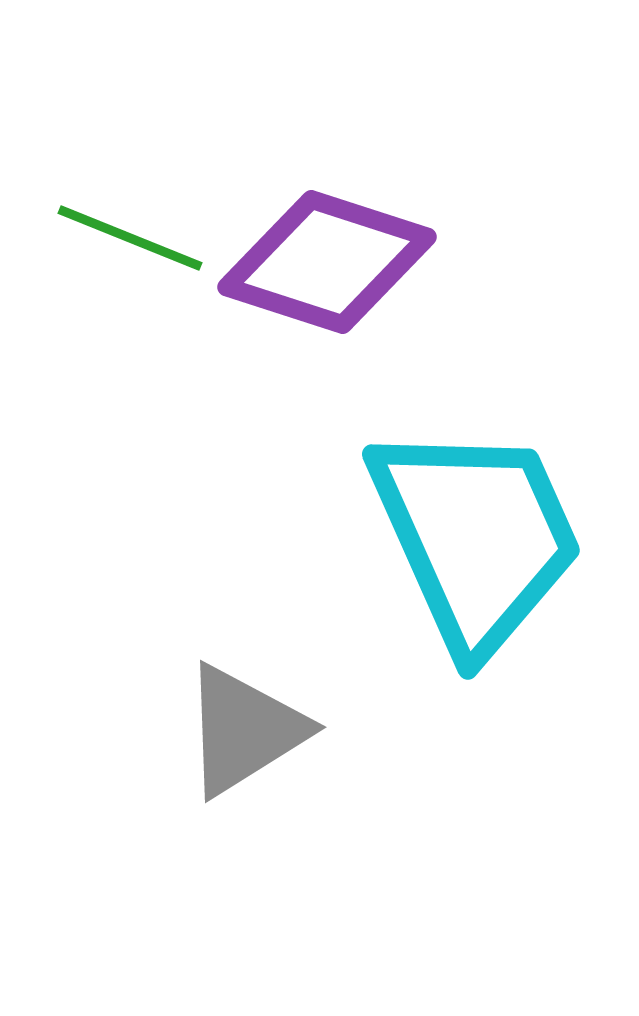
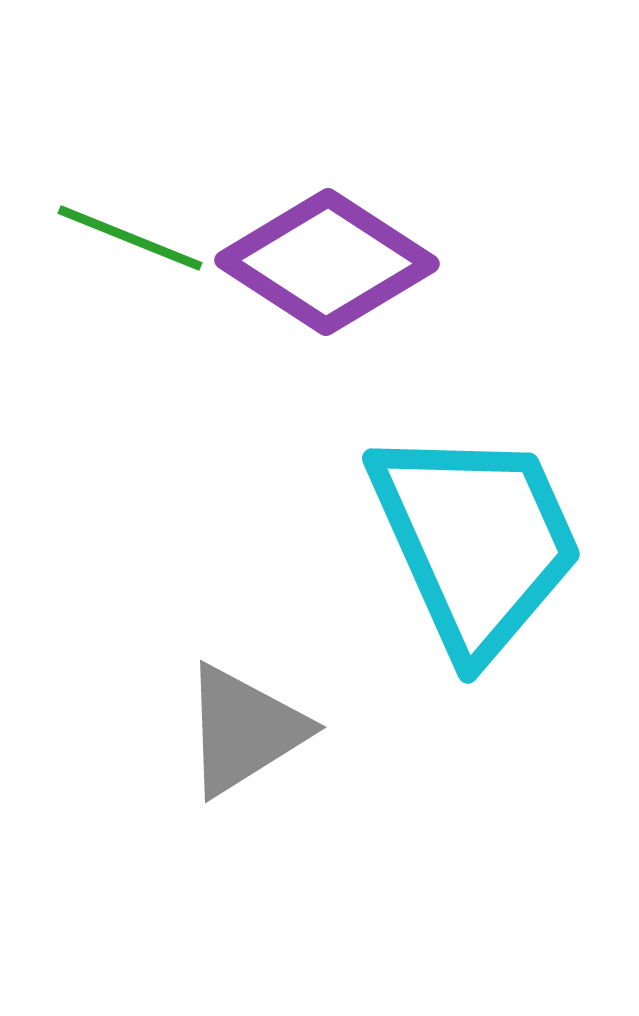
purple diamond: rotated 15 degrees clockwise
cyan trapezoid: moved 4 px down
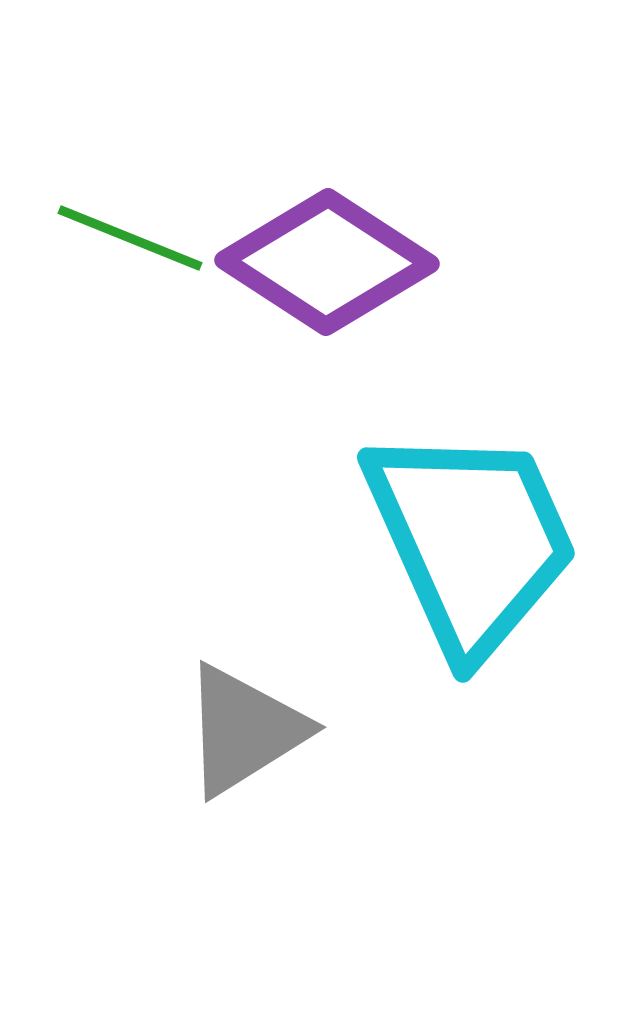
cyan trapezoid: moved 5 px left, 1 px up
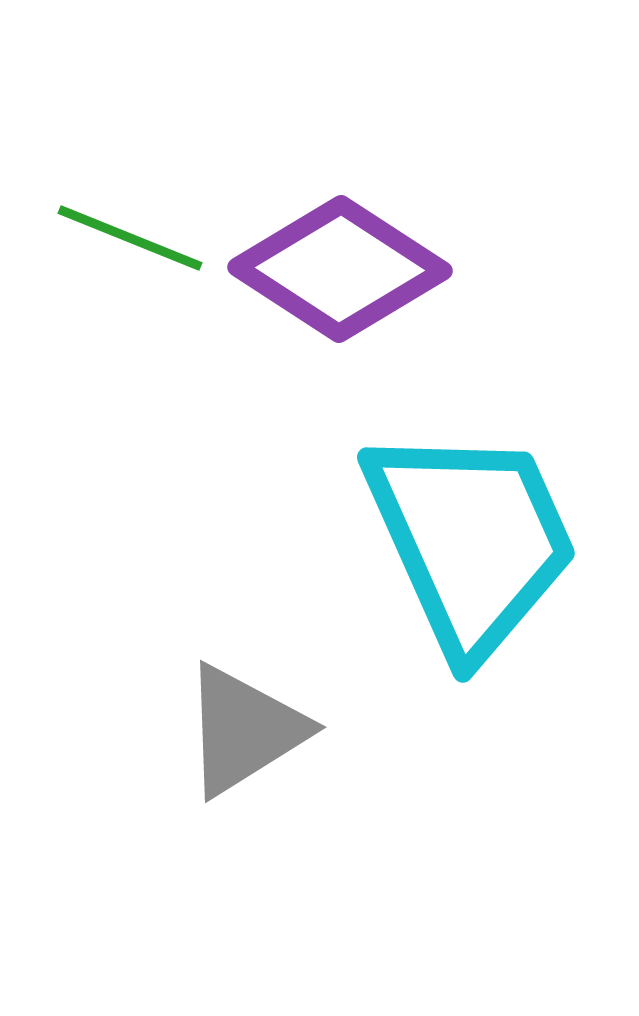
purple diamond: moved 13 px right, 7 px down
